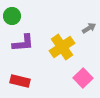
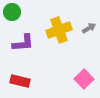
green circle: moved 4 px up
yellow cross: moved 3 px left, 17 px up; rotated 15 degrees clockwise
pink square: moved 1 px right, 1 px down
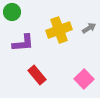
red rectangle: moved 17 px right, 6 px up; rotated 36 degrees clockwise
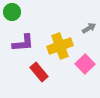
yellow cross: moved 1 px right, 16 px down
red rectangle: moved 2 px right, 3 px up
pink square: moved 1 px right, 15 px up
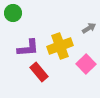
green circle: moved 1 px right, 1 px down
purple L-shape: moved 5 px right, 5 px down
pink square: moved 1 px right
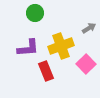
green circle: moved 22 px right
yellow cross: moved 1 px right
red rectangle: moved 7 px right, 1 px up; rotated 18 degrees clockwise
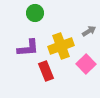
gray arrow: moved 3 px down
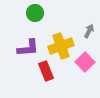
gray arrow: rotated 32 degrees counterclockwise
pink square: moved 1 px left, 2 px up
